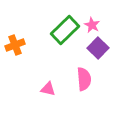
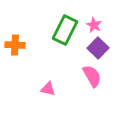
pink star: moved 2 px right
green rectangle: rotated 20 degrees counterclockwise
orange cross: rotated 24 degrees clockwise
pink semicircle: moved 8 px right, 3 px up; rotated 25 degrees counterclockwise
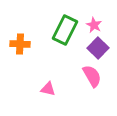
orange cross: moved 5 px right, 1 px up
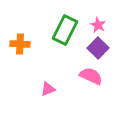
pink star: moved 4 px right
pink semicircle: moved 1 px left; rotated 35 degrees counterclockwise
pink triangle: rotated 35 degrees counterclockwise
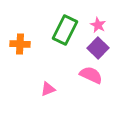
pink semicircle: moved 1 px up
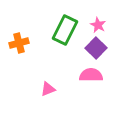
orange cross: moved 1 px left, 1 px up; rotated 18 degrees counterclockwise
purple square: moved 2 px left
pink semicircle: rotated 25 degrees counterclockwise
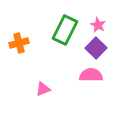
pink triangle: moved 5 px left
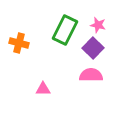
pink star: rotated 14 degrees counterclockwise
orange cross: rotated 30 degrees clockwise
purple square: moved 3 px left
pink triangle: rotated 21 degrees clockwise
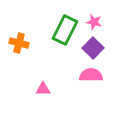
pink star: moved 4 px left, 3 px up
